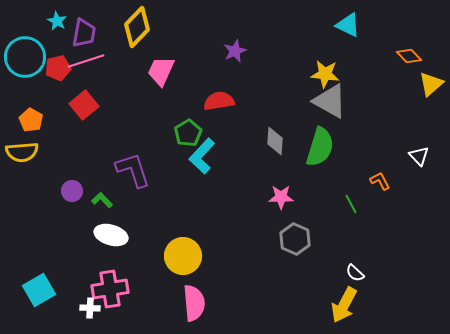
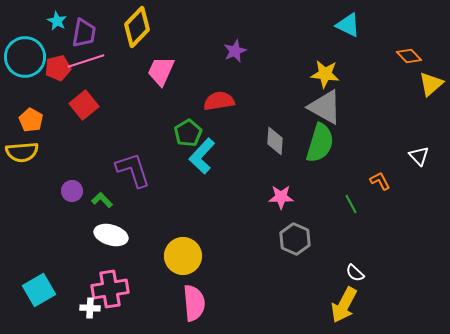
gray triangle: moved 5 px left, 6 px down
green semicircle: moved 4 px up
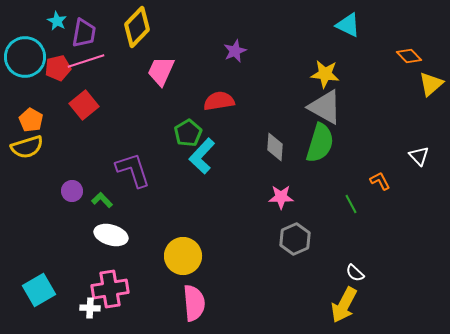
gray diamond: moved 6 px down
yellow semicircle: moved 5 px right, 5 px up; rotated 12 degrees counterclockwise
gray hexagon: rotated 12 degrees clockwise
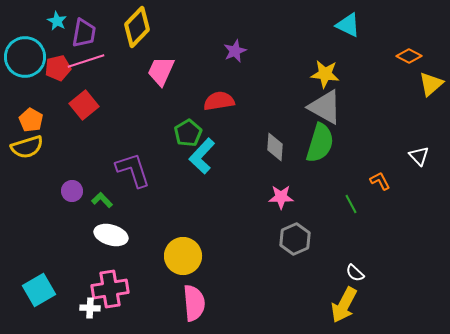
orange diamond: rotated 20 degrees counterclockwise
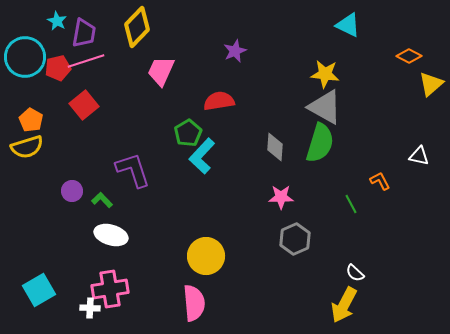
white triangle: rotated 35 degrees counterclockwise
yellow circle: moved 23 px right
